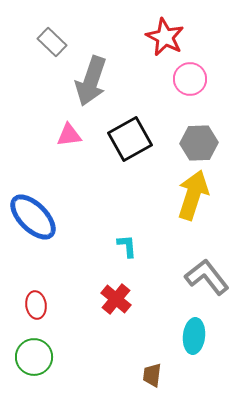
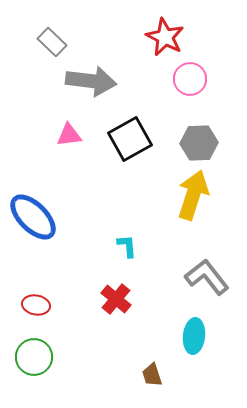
gray arrow: rotated 102 degrees counterclockwise
red ellipse: rotated 72 degrees counterclockwise
brown trapezoid: rotated 25 degrees counterclockwise
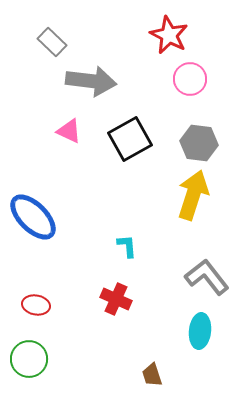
red star: moved 4 px right, 2 px up
pink triangle: moved 4 px up; rotated 32 degrees clockwise
gray hexagon: rotated 9 degrees clockwise
red cross: rotated 16 degrees counterclockwise
cyan ellipse: moved 6 px right, 5 px up
green circle: moved 5 px left, 2 px down
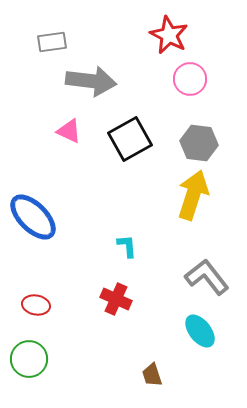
gray rectangle: rotated 52 degrees counterclockwise
cyan ellipse: rotated 44 degrees counterclockwise
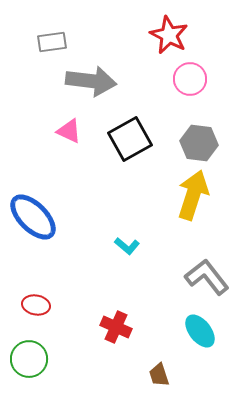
cyan L-shape: rotated 135 degrees clockwise
red cross: moved 28 px down
brown trapezoid: moved 7 px right
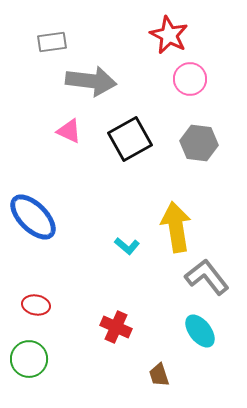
yellow arrow: moved 17 px left, 32 px down; rotated 27 degrees counterclockwise
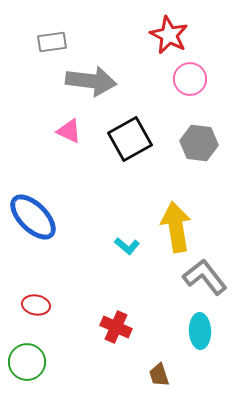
gray L-shape: moved 2 px left
cyan ellipse: rotated 36 degrees clockwise
green circle: moved 2 px left, 3 px down
